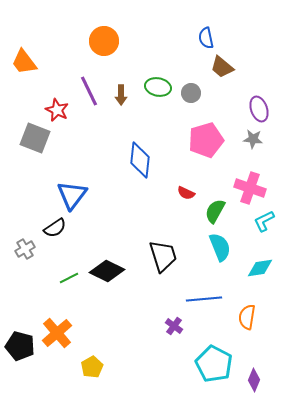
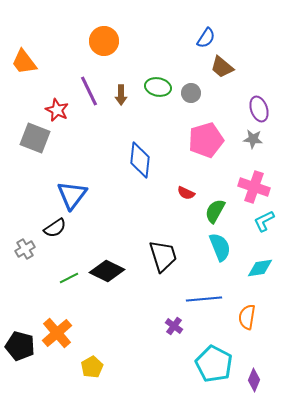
blue semicircle: rotated 135 degrees counterclockwise
pink cross: moved 4 px right, 1 px up
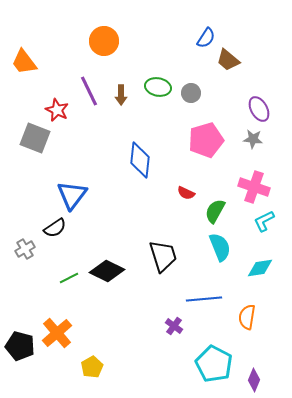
brown trapezoid: moved 6 px right, 7 px up
purple ellipse: rotated 10 degrees counterclockwise
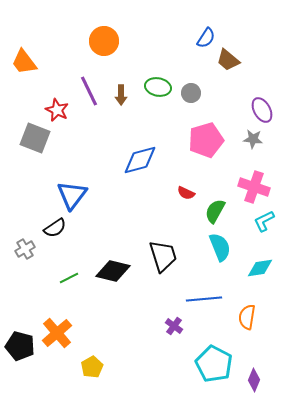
purple ellipse: moved 3 px right, 1 px down
blue diamond: rotated 69 degrees clockwise
black diamond: moved 6 px right; rotated 12 degrees counterclockwise
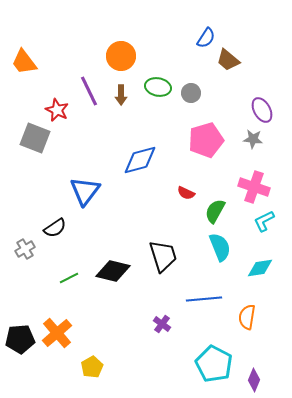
orange circle: moved 17 px right, 15 px down
blue triangle: moved 13 px right, 4 px up
purple cross: moved 12 px left, 2 px up
black pentagon: moved 7 px up; rotated 20 degrees counterclockwise
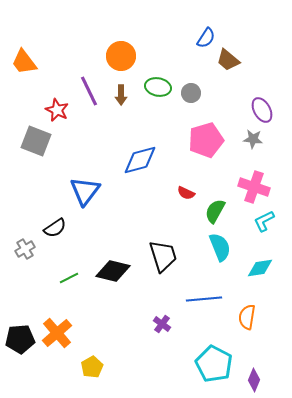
gray square: moved 1 px right, 3 px down
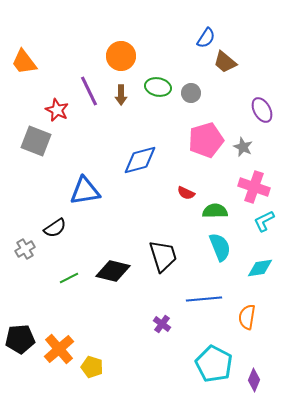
brown trapezoid: moved 3 px left, 2 px down
gray star: moved 10 px left, 8 px down; rotated 18 degrees clockwise
blue triangle: rotated 44 degrees clockwise
green semicircle: rotated 60 degrees clockwise
orange cross: moved 2 px right, 16 px down
yellow pentagon: rotated 25 degrees counterclockwise
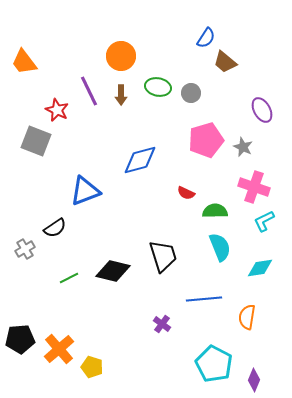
blue triangle: rotated 12 degrees counterclockwise
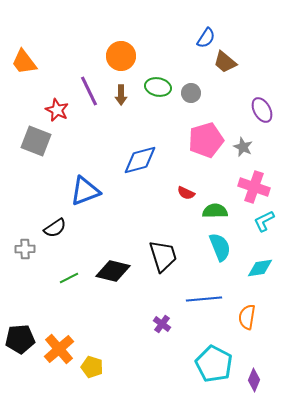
gray cross: rotated 30 degrees clockwise
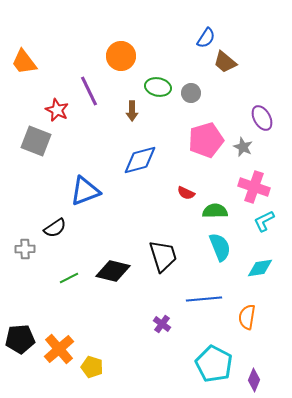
brown arrow: moved 11 px right, 16 px down
purple ellipse: moved 8 px down
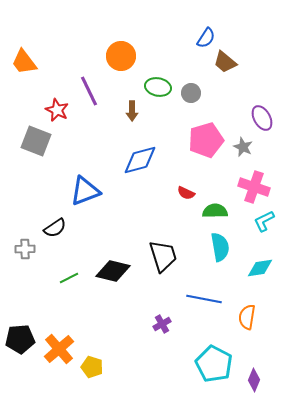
cyan semicircle: rotated 12 degrees clockwise
blue line: rotated 16 degrees clockwise
purple cross: rotated 24 degrees clockwise
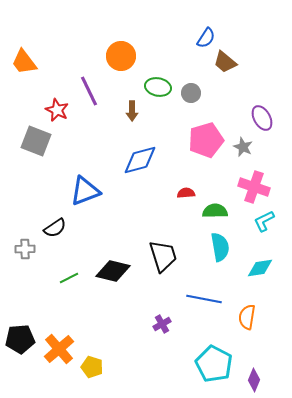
red semicircle: rotated 150 degrees clockwise
